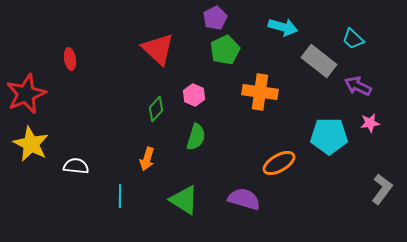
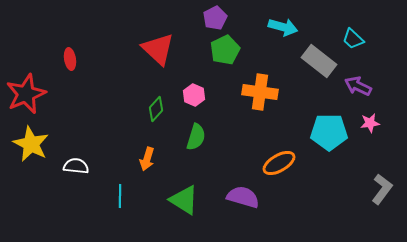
cyan pentagon: moved 4 px up
purple semicircle: moved 1 px left, 2 px up
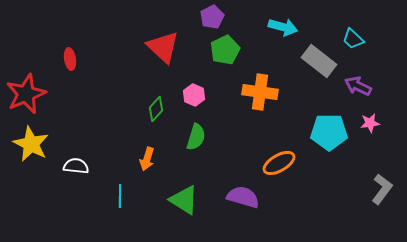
purple pentagon: moved 3 px left, 1 px up
red triangle: moved 5 px right, 2 px up
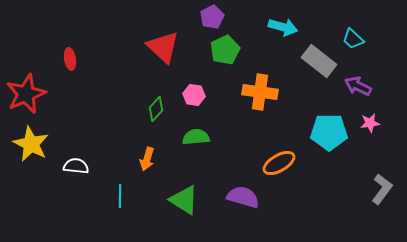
pink hexagon: rotated 15 degrees counterclockwise
green semicircle: rotated 112 degrees counterclockwise
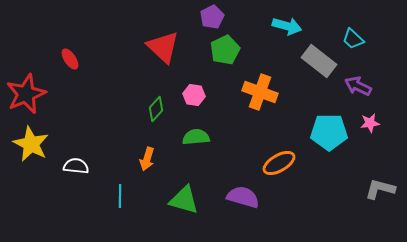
cyan arrow: moved 4 px right, 1 px up
red ellipse: rotated 25 degrees counterclockwise
orange cross: rotated 12 degrees clockwise
gray L-shape: moved 2 px left; rotated 112 degrees counterclockwise
green triangle: rotated 16 degrees counterclockwise
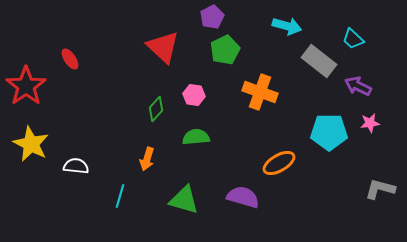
red star: moved 8 px up; rotated 12 degrees counterclockwise
cyan line: rotated 15 degrees clockwise
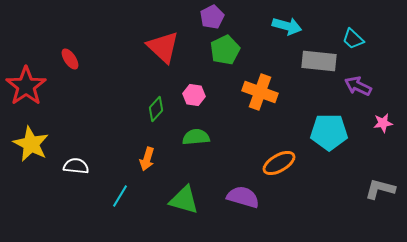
gray rectangle: rotated 32 degrees counterclockwise
pink star: moved 13 px right
cyan line: rotated 15 degrees clockwise
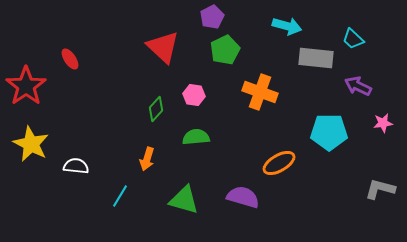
gray rectangle: moved 3 px left, 3 px up
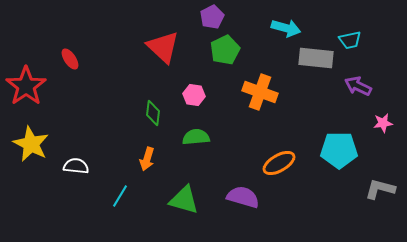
cyan arrow: moved 1 px left, 2 px down
cyan trapezoid: moved 3 px left, 1 px down; rotated 55 degrees counterclockwise
green diamond: moved 3 px left, 4 px down; rotated 35 degrees counterclockwise
cyan pentagon: moved 10 px right, 18 px down
